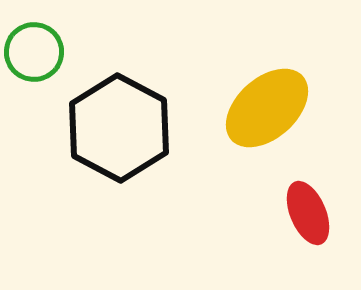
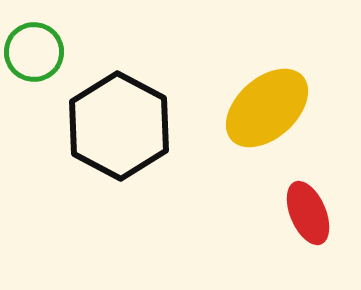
black hexagon: moved 2 px up
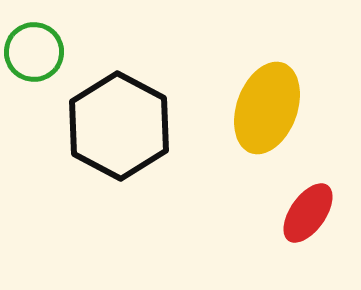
yellow ellipse: rotated 28 degrees counterclockwise
red ellipse: rotated 58 degrees clockwise
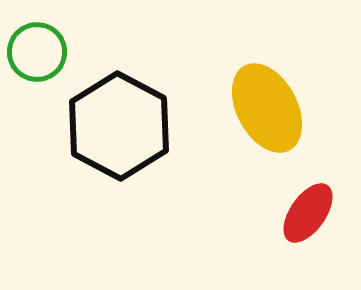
green circle: moved 3 px right
yellow ellipse: rotated 48 degrees counterclockwise
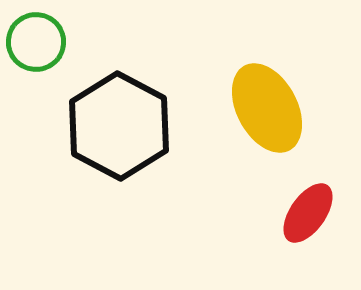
green circle: moved 1 px left, 10 px up
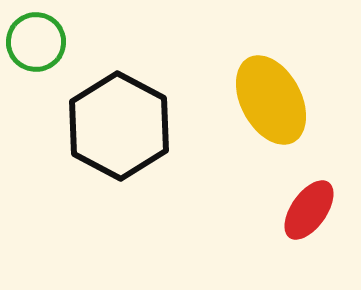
yellow ellipse: moved 4 px right, 8 px up
red ellipse: moved 1 px right, 3 px up
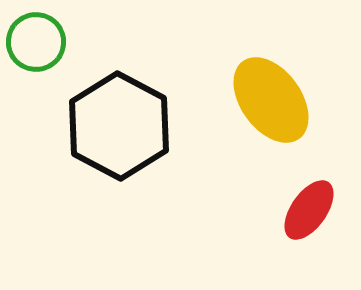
yellow ellipse: rotated 8 degrees counterclockwise
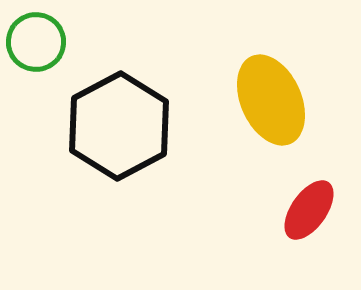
yellow ellipse: rotated 12 degrees clockwise
black hexagon: rotated 4 degrees clockwise
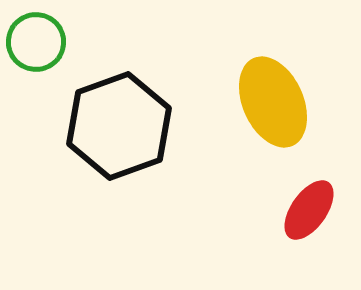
yellow ellipse: moved 2 px right, 2 px down
black hexagon: rotated 8 degrees clockwise
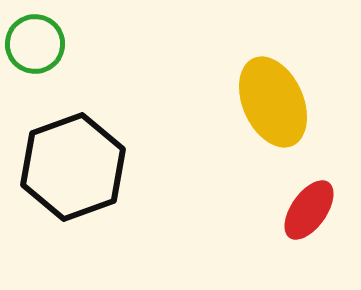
green circle: moved 1 px left, 2 px down
black hexagon: moved 46 px left, 41 px down
